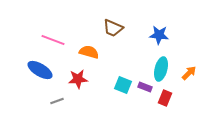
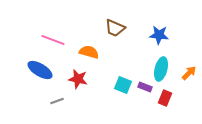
brown trapezoid: moved 2 px right
red star: rotated 18 degrees clockwise
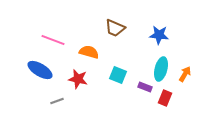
orange arrow: moved 4 px left, 1 px down; rotated 14 degrees counterclockwise
cyan square: moved 5 px left, 10 px up
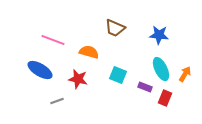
cyan ellipse: rotated 40 degrees counterclockwise
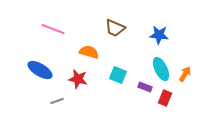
pink line: moved 11 px up
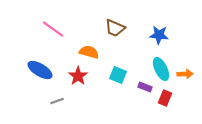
pink line: rotated 15 degrees clockwise
orange arrow: rotated 56 degrees clockwise
red star: moved 3 px up; rotated 24 degrees clockwise
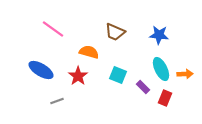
brown trapezoid: moved 4 px down
blue ellipse: moved 1 px right
purple rectangle: moved 2 px left; rotated 24 degrees clockwise
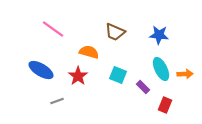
red rectangle: moved 7 px down
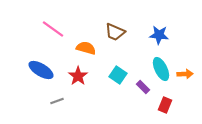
orange semicircle: moved 3 px left, 4 px up
cyan square: rotated 12 degrees clockwise
